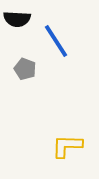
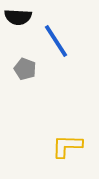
black semicircle: moved 1 px right, 2 px up
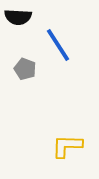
blue line: moved 2 px right, 4 px down
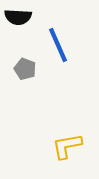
blue line: rotated 9 degrees clockwise
yellow L-shape: rotated 12 degrees counterclockwise
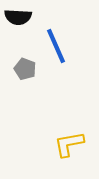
blue line: moved 2 px left, 1 px down
yellow L-shape: moved 2 px right, 2 px up
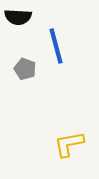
blue line: rotated 9 degrees clockwise
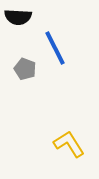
blue line: moved 1 px left, 2 px down; rotated 12 degrees counterclockwise
yellow L-shape: rotated 68 degrees clockwise
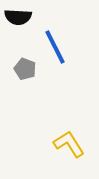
blue line: moved 1 px up
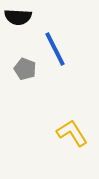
blue line: moved 2 px down
yellow L-shape: moved 3 px right, 11 px up
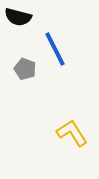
black semicircle: rotated 12 degrees clockwise
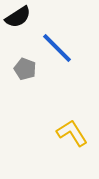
black semicircle: rotated 48 degrees counterclockwise
blue line: moved 2 px right, 1 px up; rotated 18 degrees counterclockwise
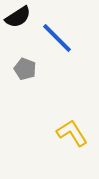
blue line: moved 10 px up
